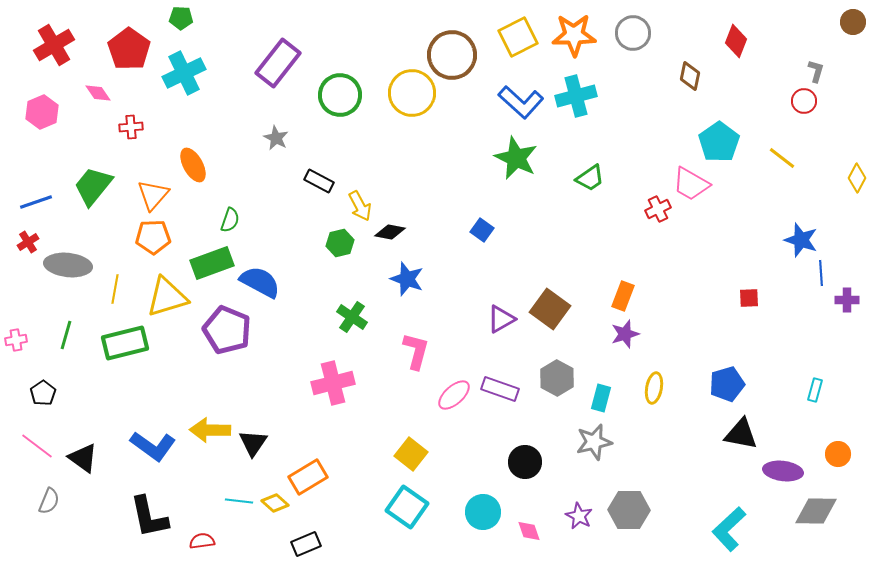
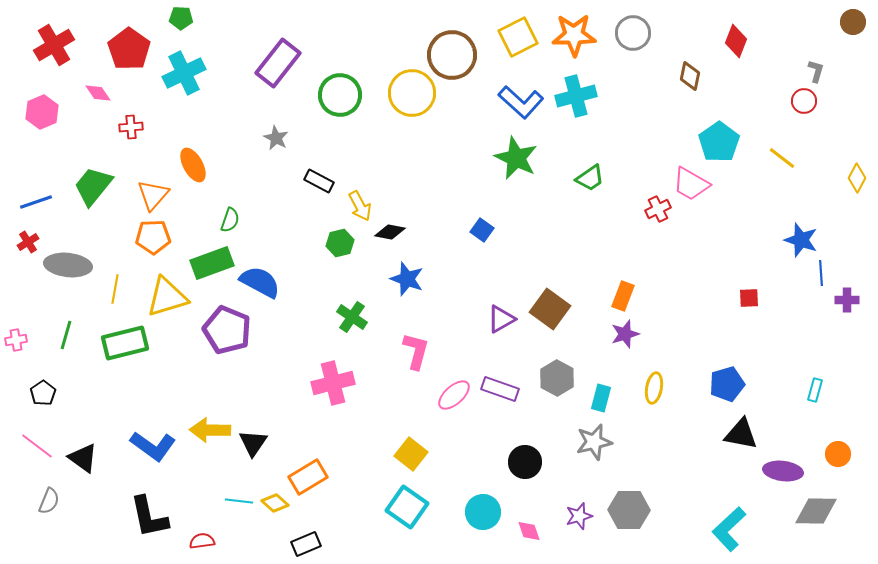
purple star at (579, 516): rotated 28 degrees clockwise
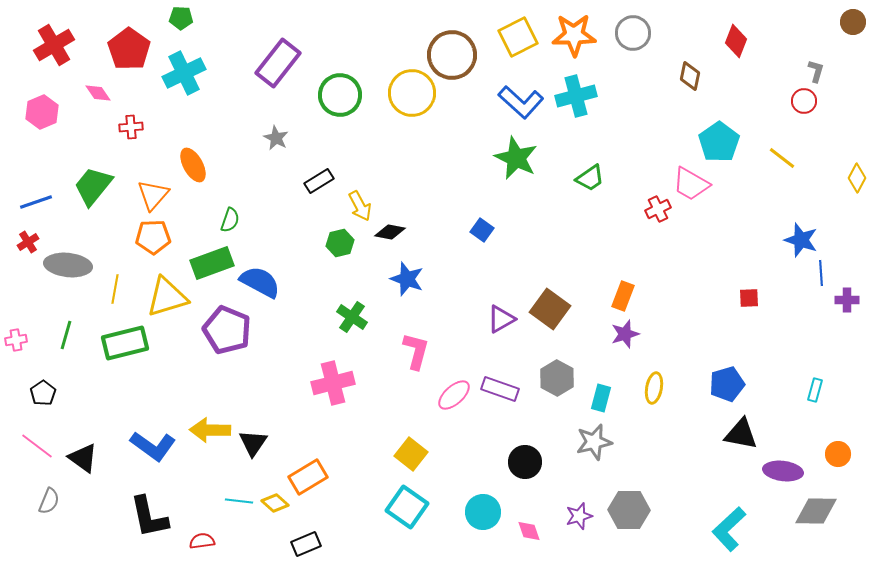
black rectangle at (319, 181): rotated 60 degrees counterclockwise
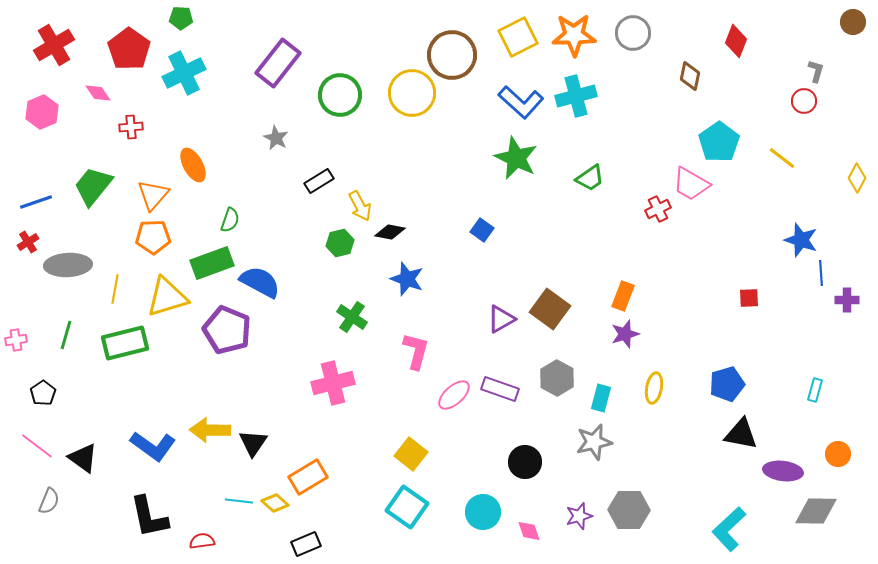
gray ellipse at (68, 265): rotated 9 degrees counterclockwise
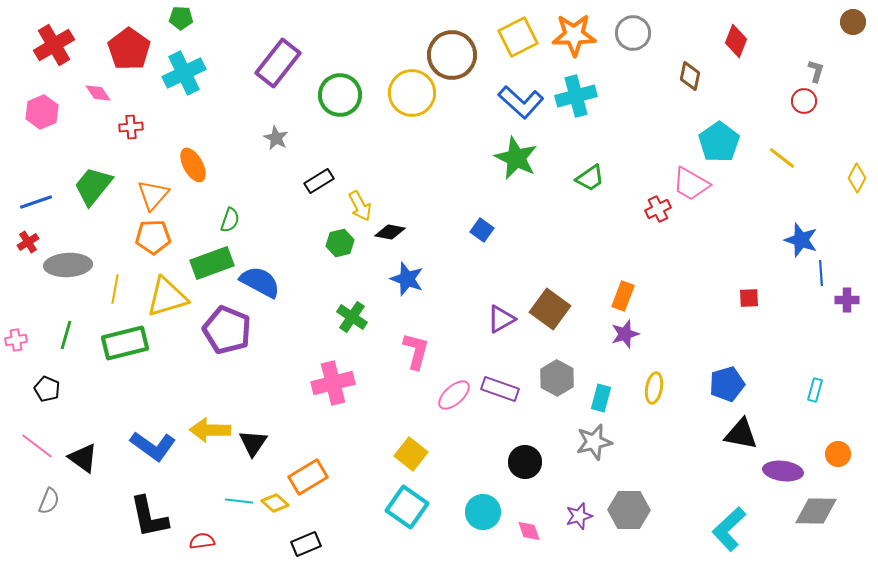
black pentagon at (43, 393): moved 4 px right, 4 px up; rotated 15 degrees counterclockwise
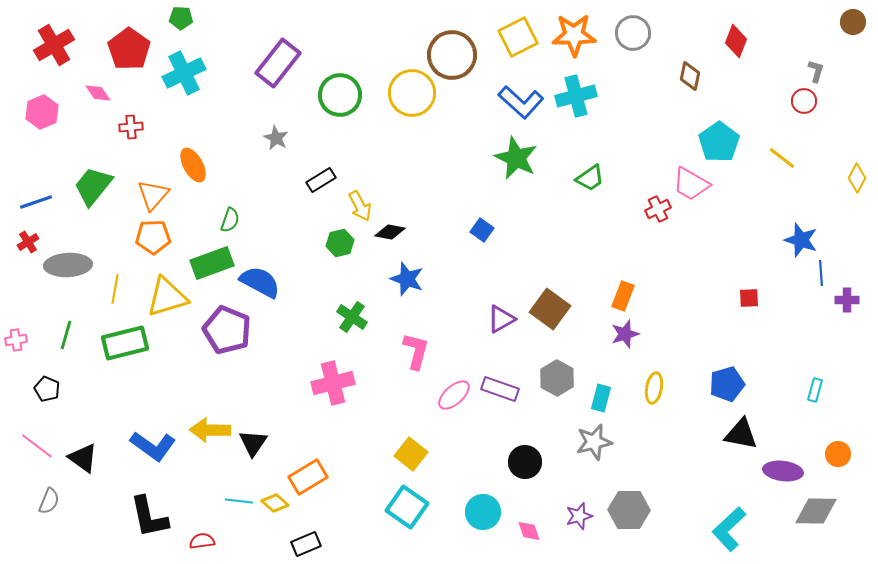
black rectangle at (319, 181): moved 2 px right, 1 px up
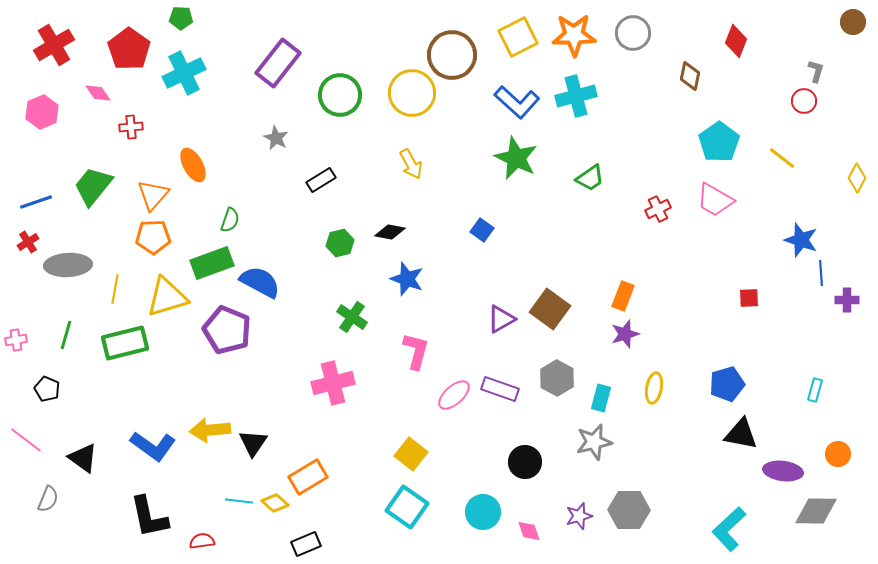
blue L-shape at (521, 102): moved 4 px left
pink trapezoid at (691, 184): moved 24 px right, 16 px down
yellow arrow at (360, 206): moved 51 px right, 42 px up
yellow arrow at (210, 430): rotated 6 degrees counterclockwise
pink line at (37, 446): moved 11 px left, 6 px up
gray semicircle at (49, 501): moved 1 px left, 2 px up
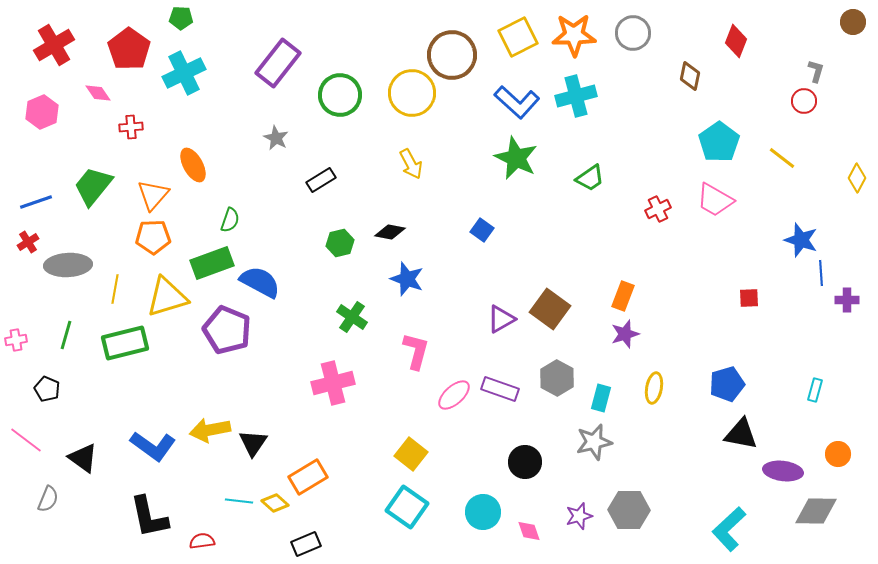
yellow arrow at (210, 430): rotated 6 degrees counterclockwise
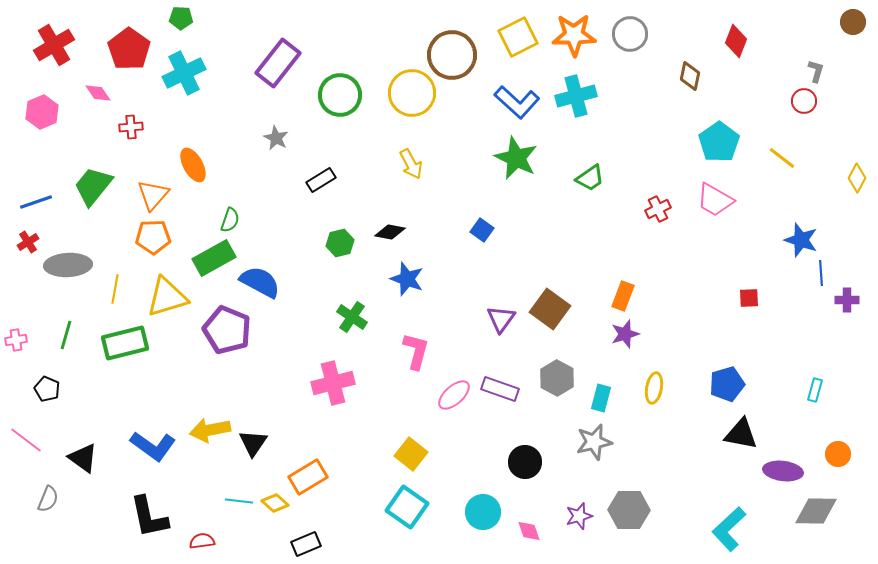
gray circle at (633, 33): moved 3 px left, 1 px down
green rectangle at (212, 263): moved 2 px right, 5 px up; rotated 9 degrees counterclockwise
purple triangle at (501, 319): rotated 24 degrees counterclockwise
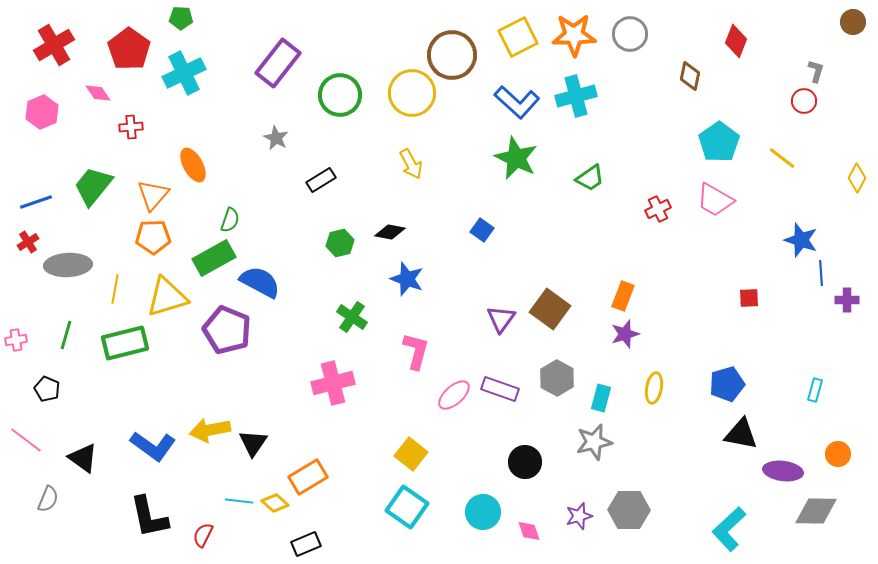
red semicircle at (202, 541): moved 1 px right, 6 px up; rotated 55 degrees counterclockwise
